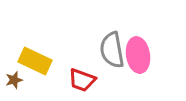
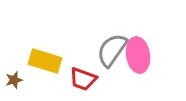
gray semicircle: rotated 45 degrees clockwise
yellow rectangle: moved 10 px right; rotated 8 degrees counterclockwise
red trapezoid: moved 1 px right, 1 px up
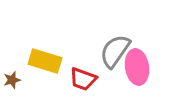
gray semicircle: moved 3 px right, 1 px down
pink ellipse: moved 1 px left, 12 px down
brown star: moved 2 px left
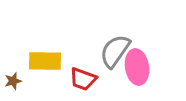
yellow rectangle: rotated 16 degrees counterclockwise
brown star: moved 1 px right, 1 px down
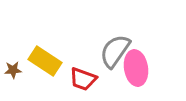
yellow rectangle: rotated 32 degrees clockwise
pink ellipse: moved 1 px left, 1 px down
brown star: moved 11 px up; rotated 12 degrees clockwise
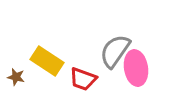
yellow rectangle: moved 2 px right
brown star: moved 3 px right, 7 px down; rotated 18 degrees clockwise
